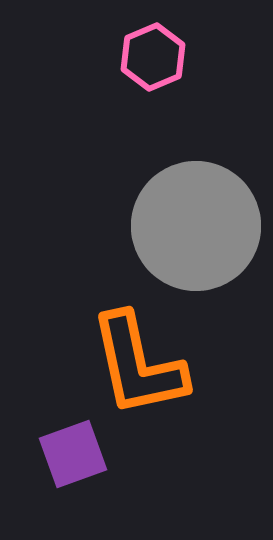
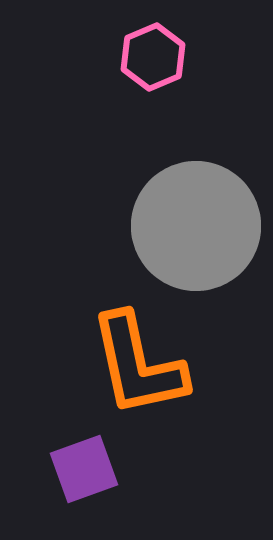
purple square: moved 11 px right, 15 px down
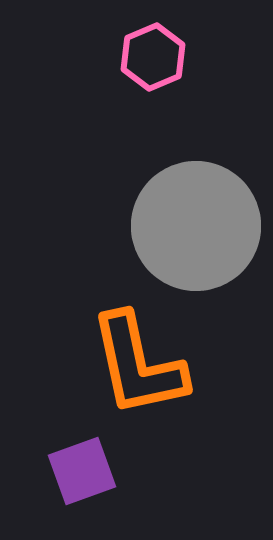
purple square: moved 2 px left, 2 px down
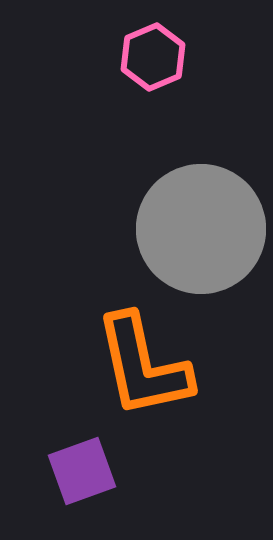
gray circle: moved 5 px right, 3 px down
orange L-shape: moved 5 px right, 1 px down
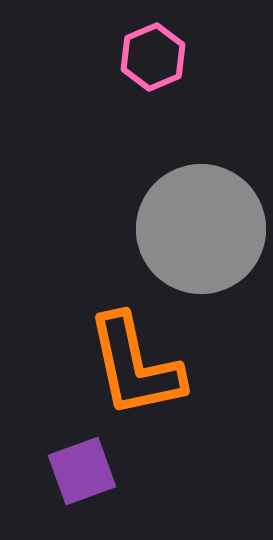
orange L-shape: moved 8 px left
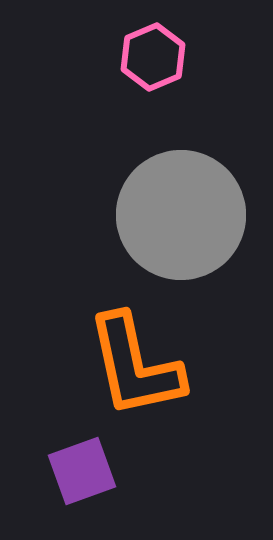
gray circle: moved 20 px left, 14 px up
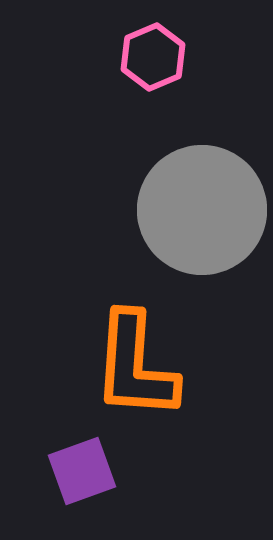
gray circle: moved 21 px right, 5 px up
orange L-shape: rotated 16 degrees clockwise
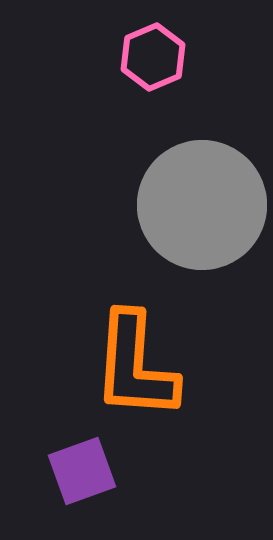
gray circle: moved 5 px up
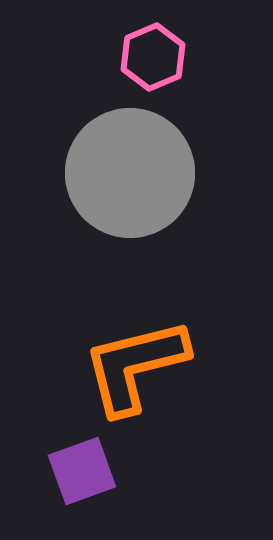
gray circle: moved 72 px left, 32 px up
orange L-shape: rotated 72 degrees clockwise
